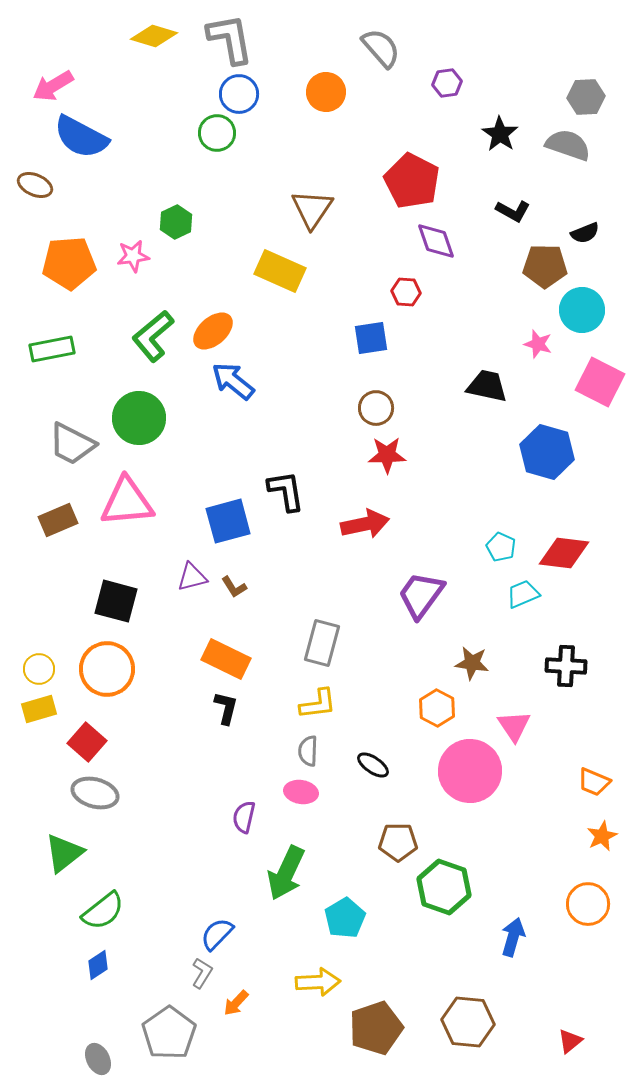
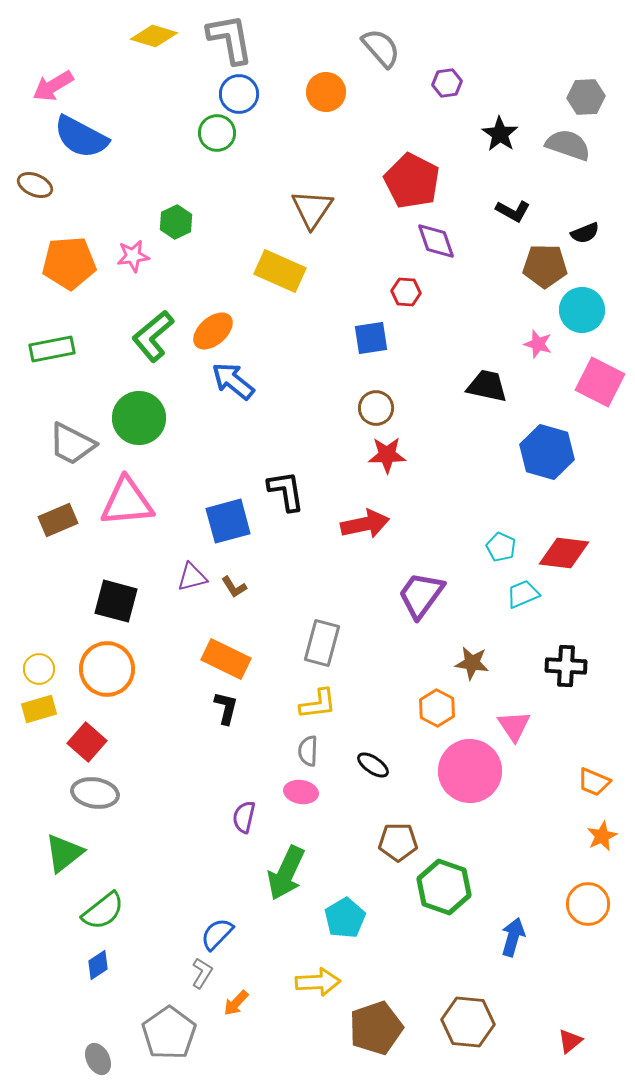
gray ellipse at (95, 793): rotated 6 degrees counterclockwise
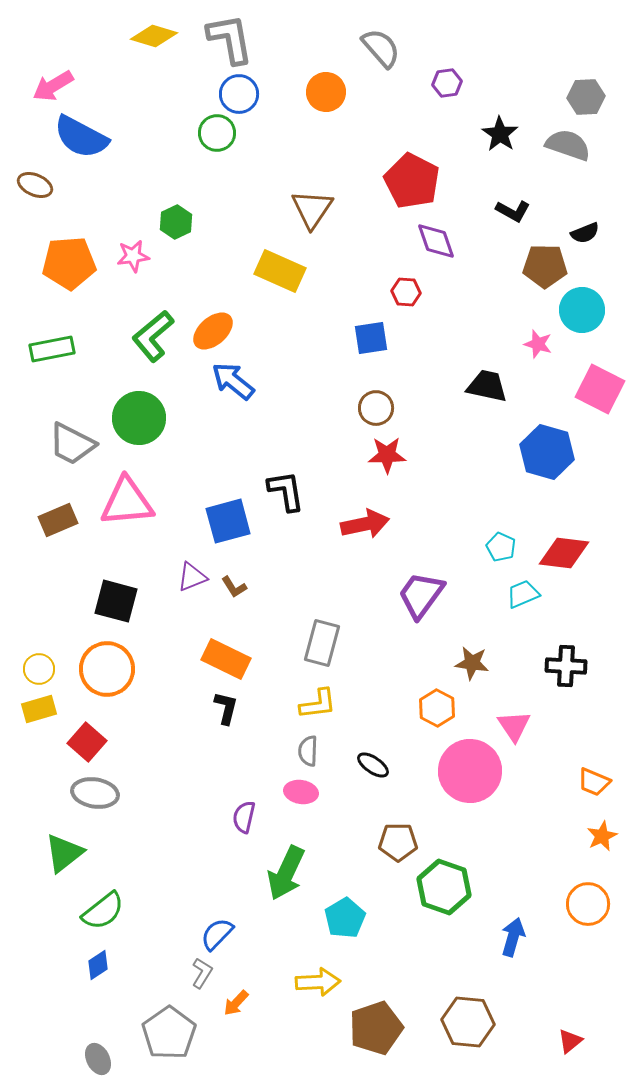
pink square at (600, 382): moved 7 px down
purple triangle at (192, 577): rotated 8 degrees counterclockwise
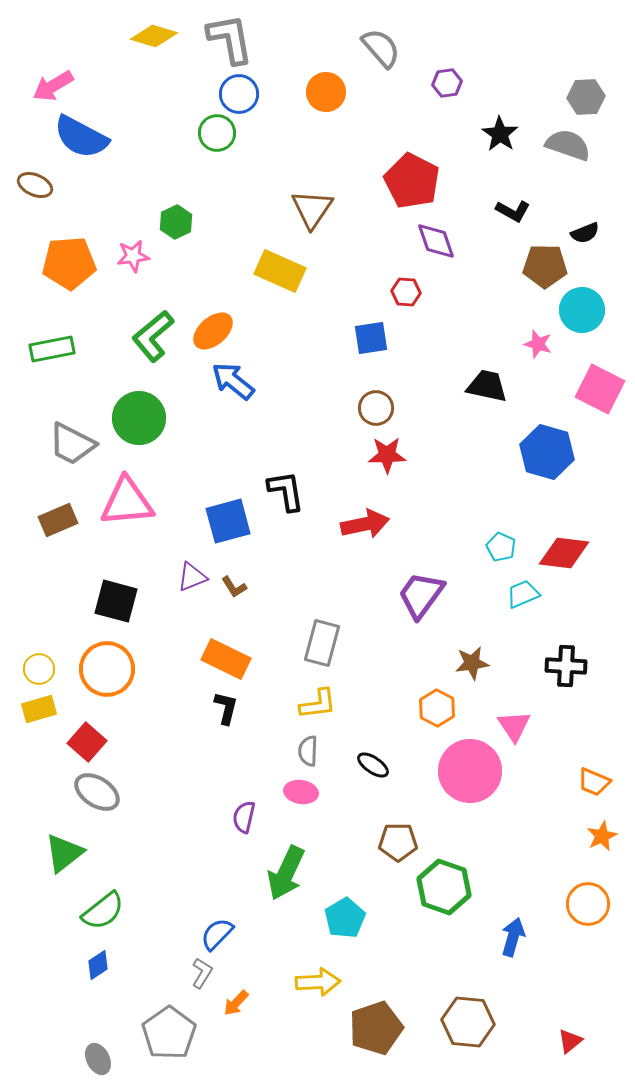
brown star at (472, 663): rotated 16 degrees counterclockwise
gray ellipse at (95, 793): moved 2 px right, 1 px up; rotated 24 degrees clockwise
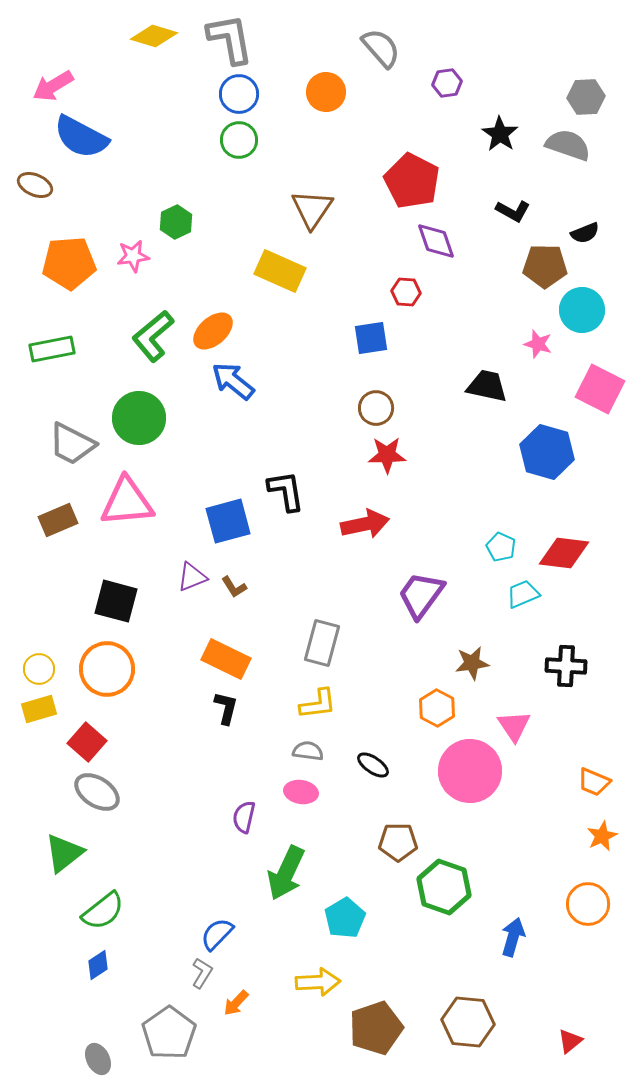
green circle at (217, 133): moved 22 px right, 7 px down
gray semicircle at (308, 751): rotated 96 degrees clockwise
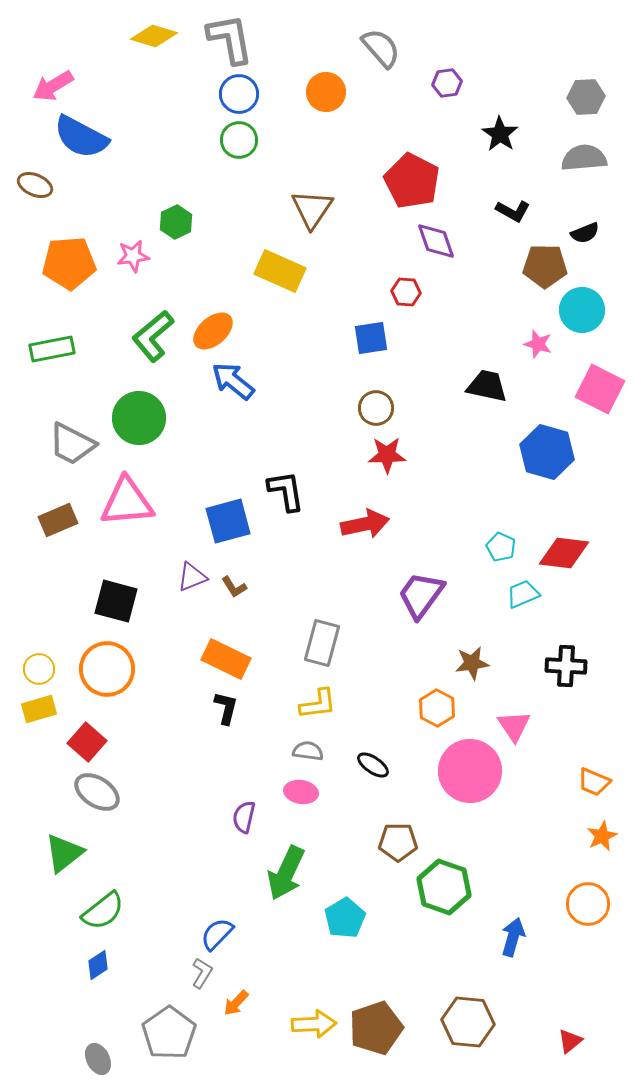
gray semicircle at (568, 145): moved 16 px right, 13 px down; rotated 24 degrees counterclockwise
yellow arrow at (318, 982): moved 4 px left, 42 px down
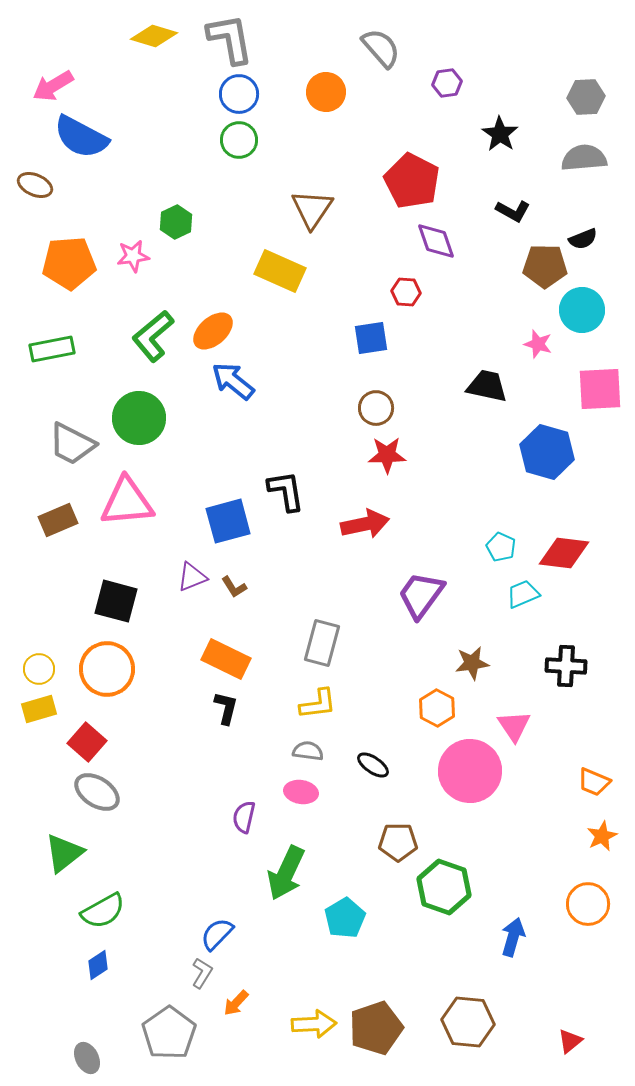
black semicircle at (585, 233): moved 2 px left, 6 px down
pink square at (600, 389): rotated 30 degrees counterclockwise
green semicircle at (103, 911): rotated 9 degrees clockwise
gray ellipse at (98, 1059): moved 11 px left, 1 px up
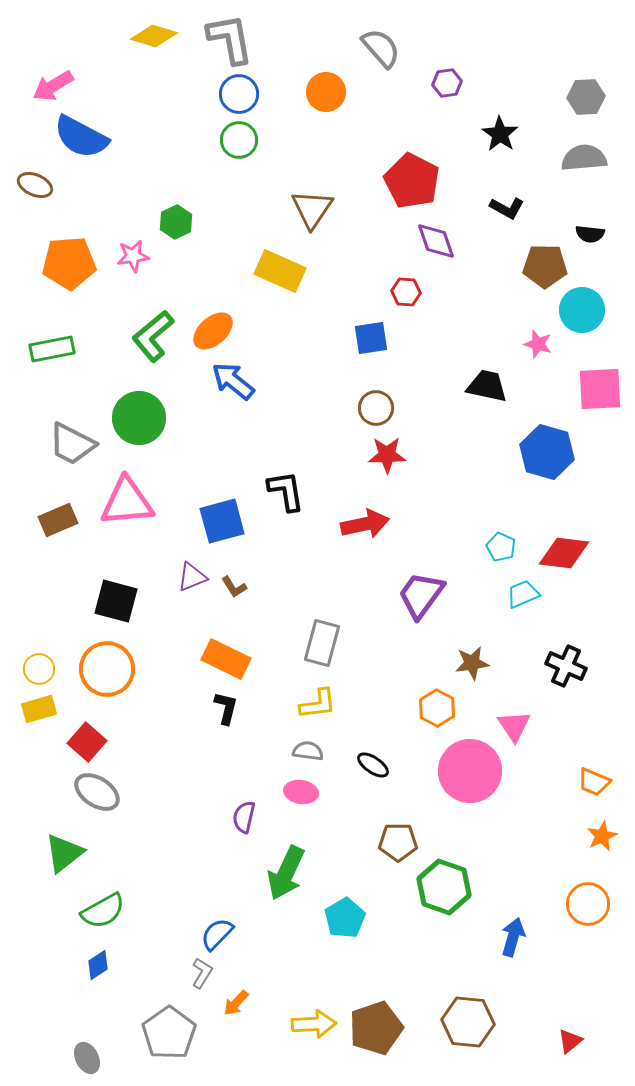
black L-shape at (513, 211): moved 6 px left, 3 px up
black semicircle at (583, 239): moved 7 px right, 5 px up; rotated 28 degrees clockwise
blue square at (228, 521): moved 6 px left
black cross at (566, 666): rotated 21 degrees clockwise
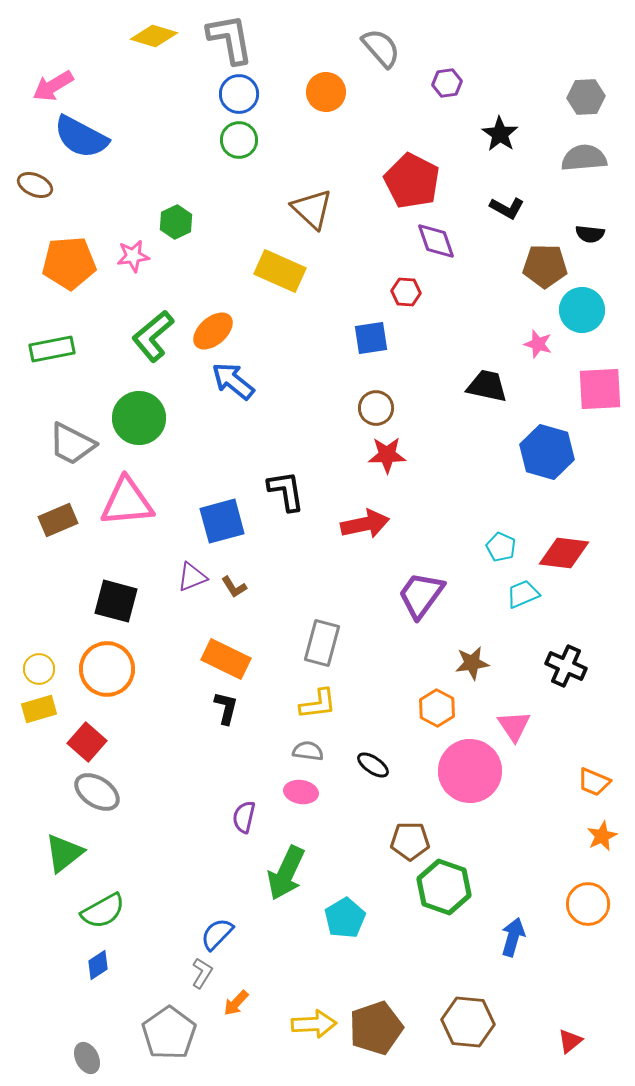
brown triangle at (312, 209): rotated 21 degrees counterclockwise
brown pentagon at (398, 842): moved 12 px right, 1 px up
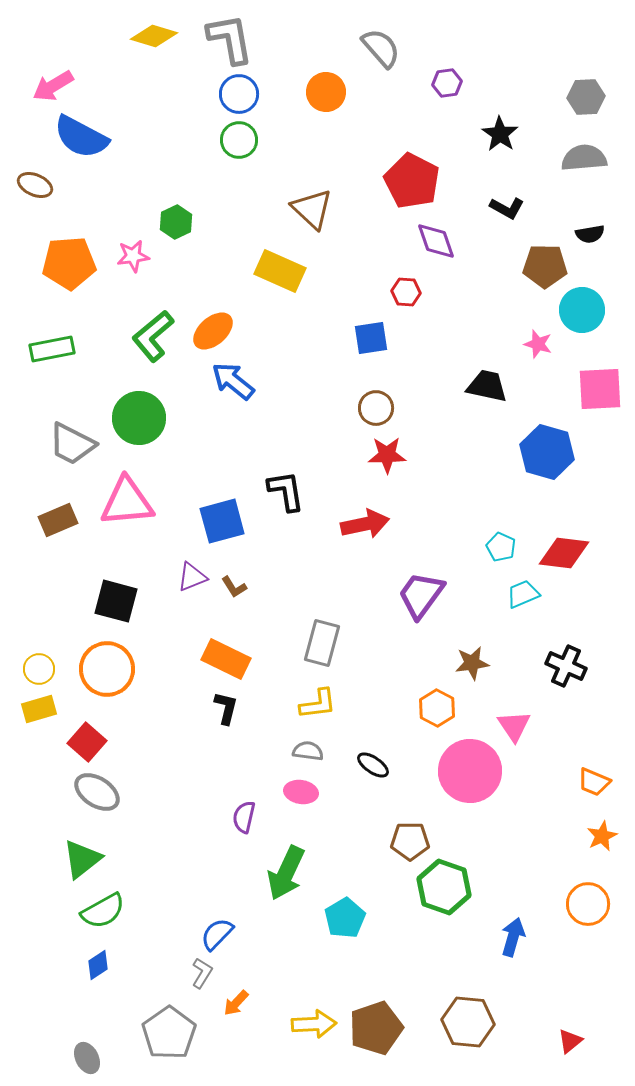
black semicircle at (590, 234): rotated 16 degrees counterclockwise
green triangle at (64, 853): moved 18 px right, 6 px down
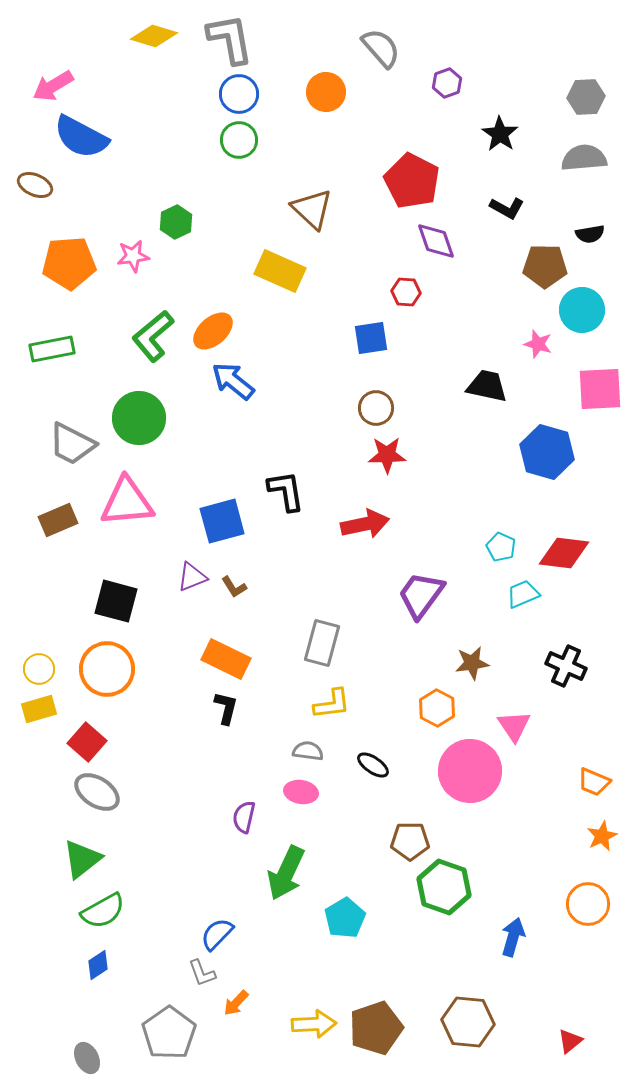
purple hexagon at (447, 83): rotated 12 degrees counterclockwise
yellow L-shape at (318, 704): moved 14 px right
gray L-shape at (202, 973): rotated 128 degrees clockwise
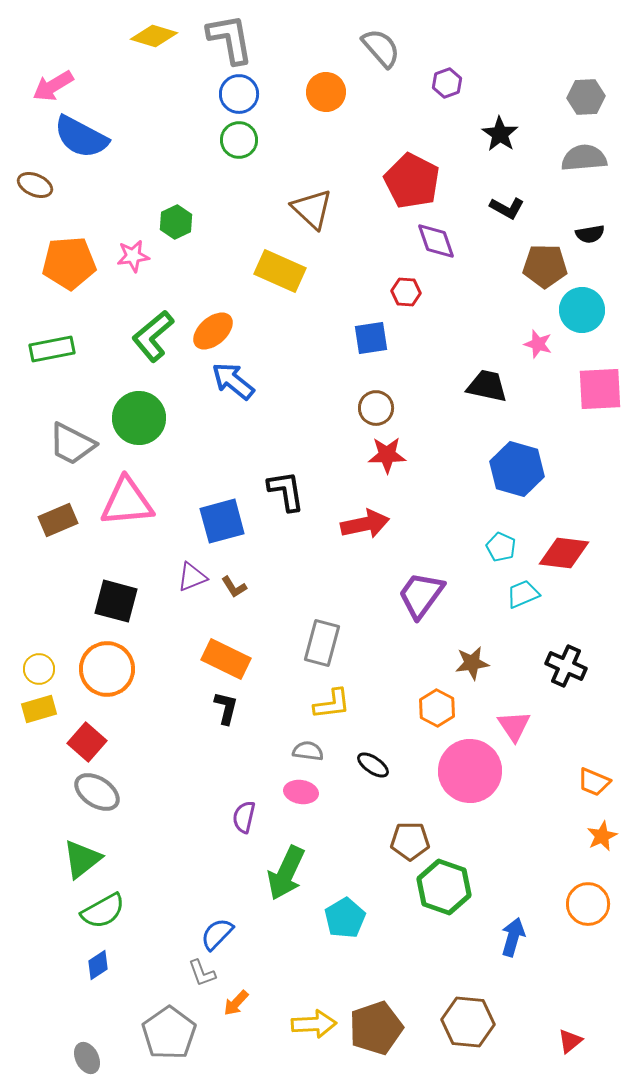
blue hexagon at (547, 452): moved 30 px left, 17 px down
